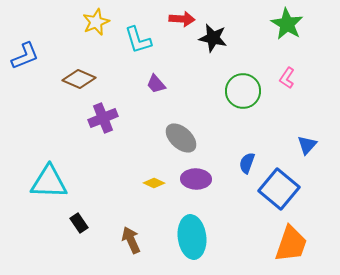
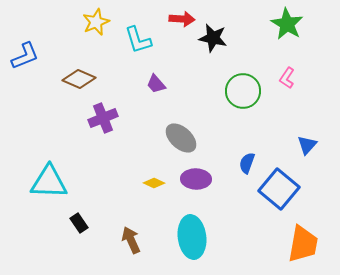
orange trapezoid: moved 12 px right; rotated 9 degrees counterclockwise
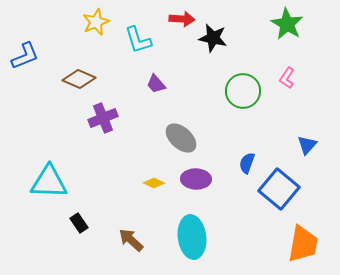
brown arrow: rotated 24 degrees counterclockwise
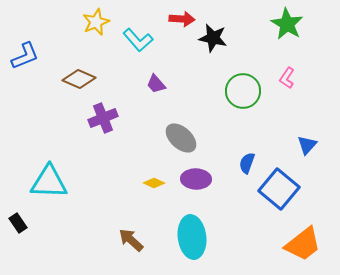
cyan L-shape: rotated 24 degrees counterclockwise
black rectangle: moved 61 px left
orange trapezoid: rotated 42 degrees clockwise
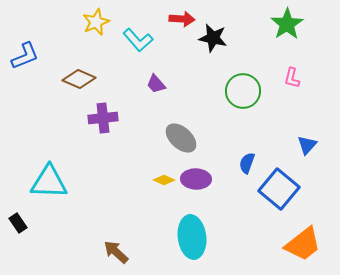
green star: rotated 8 degrees clockwise
pink L-shape: moved 5 px right; rotated 20 degrees counterclockwise
purple cross: rotated 16 degrees clockwise
yellow diamond: moved 10 px right, 3 px up
brown arrow: moved 15 px left, 12 px down
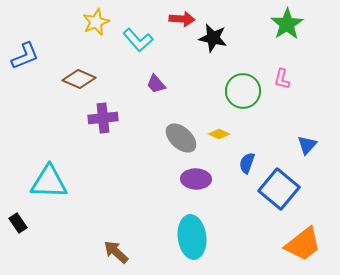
pink L-shape: moved 10 px left, 1 px down
yellow diamond: moved 55 px right, 46 px up
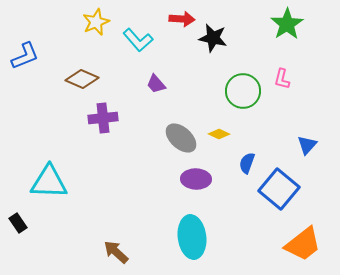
brown diamond: moved 3 px right
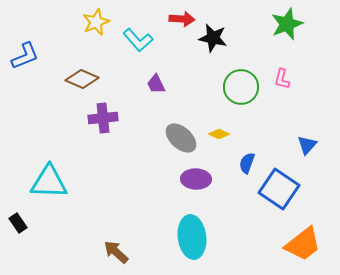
green star: rotated 12 degrees clockwise
purple trapezoid: rotated 15 degrees clockwise
green circle: moved 2 px left, 4 px up
blue square: rotated 6 degrees counterclockwise
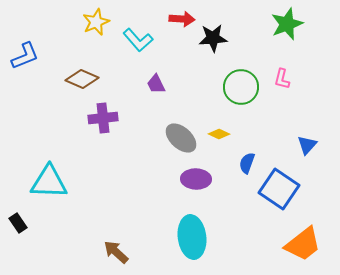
black star: rotated 16 degrees counterclockwise
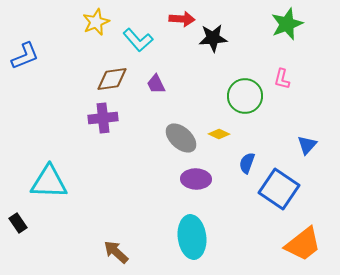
brown diamond: moved 30 px right; rotated 32 degrees counterclockwise
green circle: moved 4 px right, 9 px down
